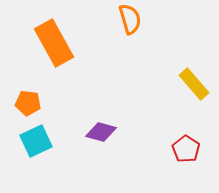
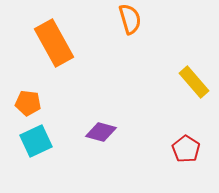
yellow rectangle: moved 2 px up
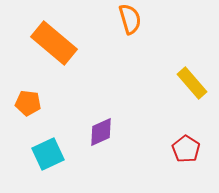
orange rectangle: rotated 21 degrees counterclockwise
yellow rectangle: moved 2 px left, 1 px down
purple diamond: rotated 40 degrees counterclockwise
cyan square: moved 12 px right, 13 px down
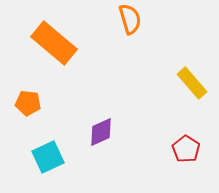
cyan square: moved 3 px down
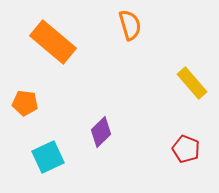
orange semicircle: moved 6 px down
orange rectangle: moved 1 px left, 1 px up
orange pentagon: moved 3 px left
purple diamond: rotated 20 degrees counterclockwise
red pentagon: rotated 12 degrees counterclockwise
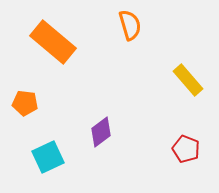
yellow rectangle: moved 4 px left, 3 px up
purple diamond: rotated 8 degrees clockwise
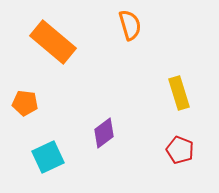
yellow rectangle: moved 9 px left, 13 px down; rotated 24 degrees clockwise
purple diamond: moved 3 px right, 1 px down
red pentagon: moved 6 px left, 1 px down
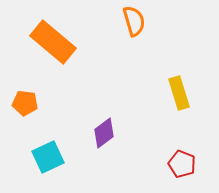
orange semicircle: moved 4 px right, 4 px up
red pentagon: moved 2 px right, 14 px down
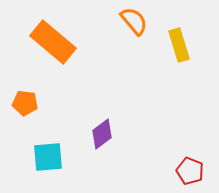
orange semicircle: rotated 24 degrees counterclockwise
yellow rectangle: moved 48 px up
purple diamond: moved 2 px left, 1 px down
cyan square: rotated 20 degrees clockwise
red pentagon: moved 8 px right, 7 px down
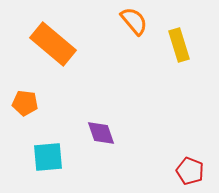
orange rectangle: moved 2 px down
purple diamond: moved 1 px left, 1 px up; rotated 72 degrees counterclockwise
